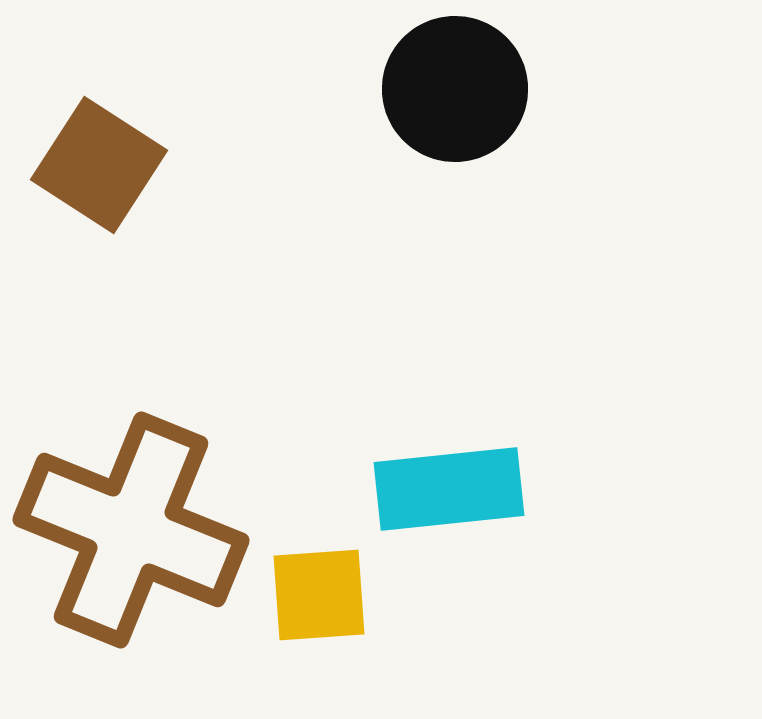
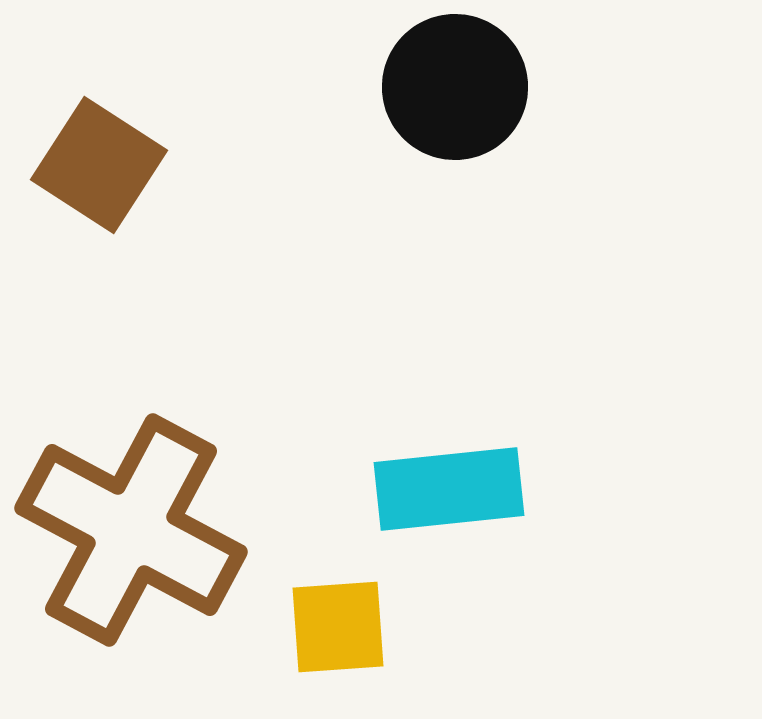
black circle: moved 2 px up
brown cross: rotated 6 degrees clockwise
yellow square: moved 19 px right, 32 px down
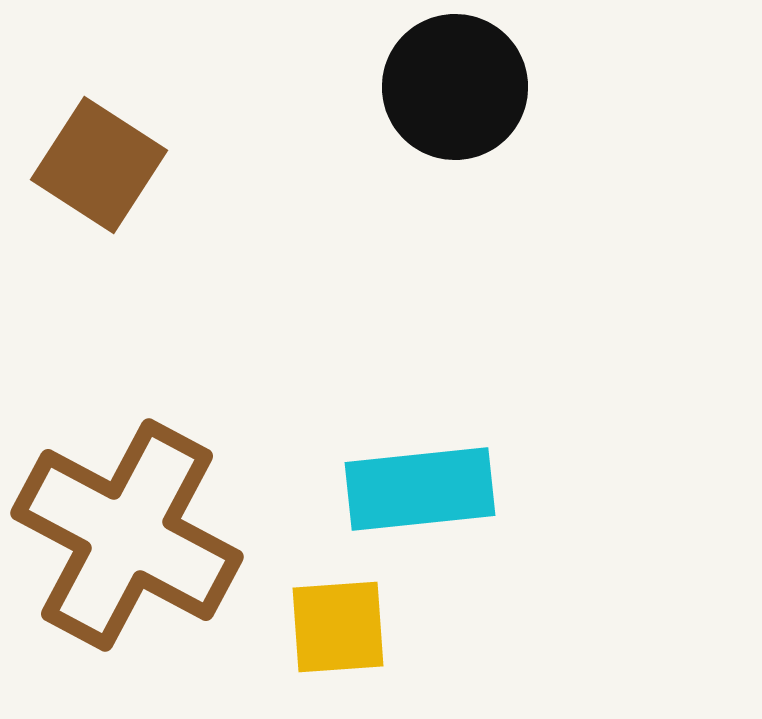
cyan rectangle: moved 29 px left
brown cross: moved 4 px left, 5 px down
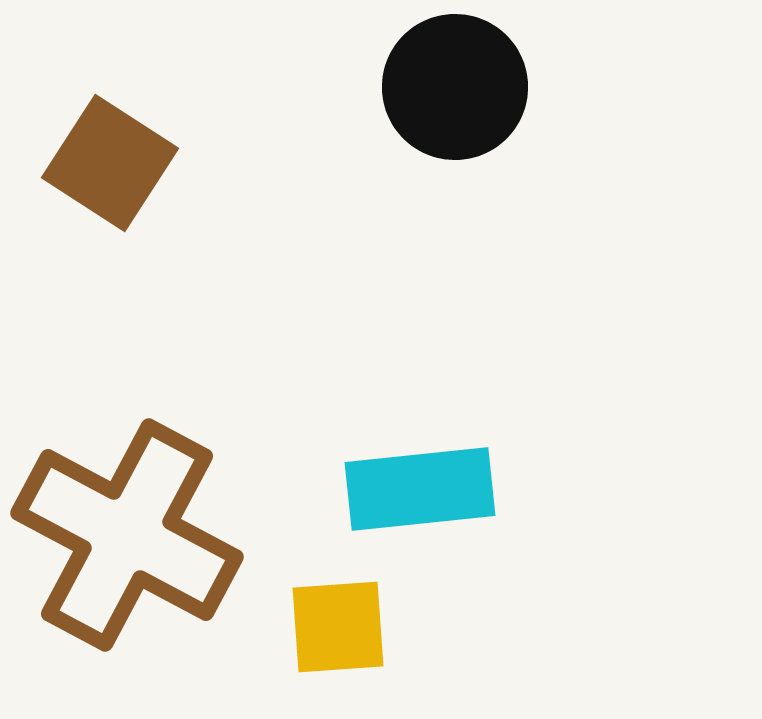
brown square: moved 11 px right, 2 px up
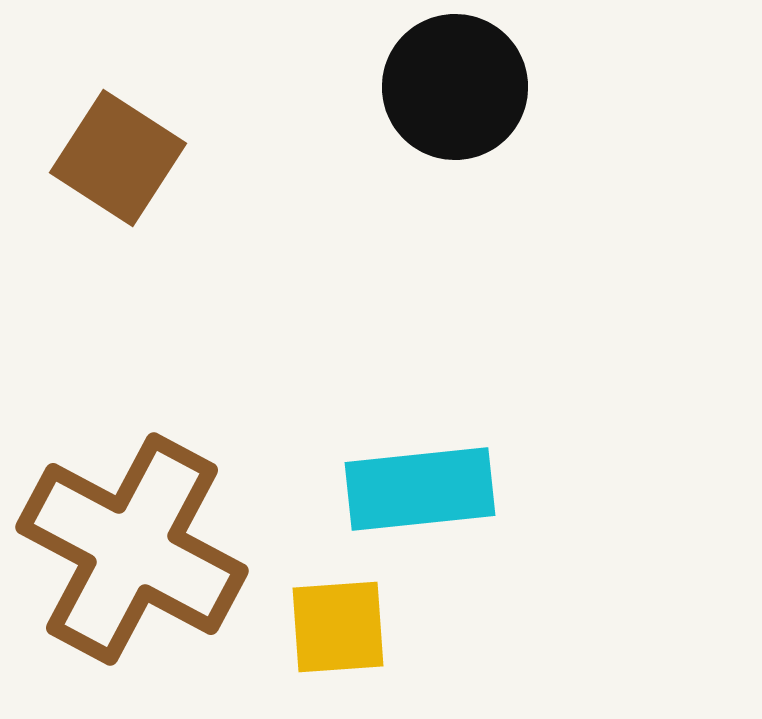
brown square: moved 8 px right, 5 px up
brown cross: moved 5 px right, 14 px down
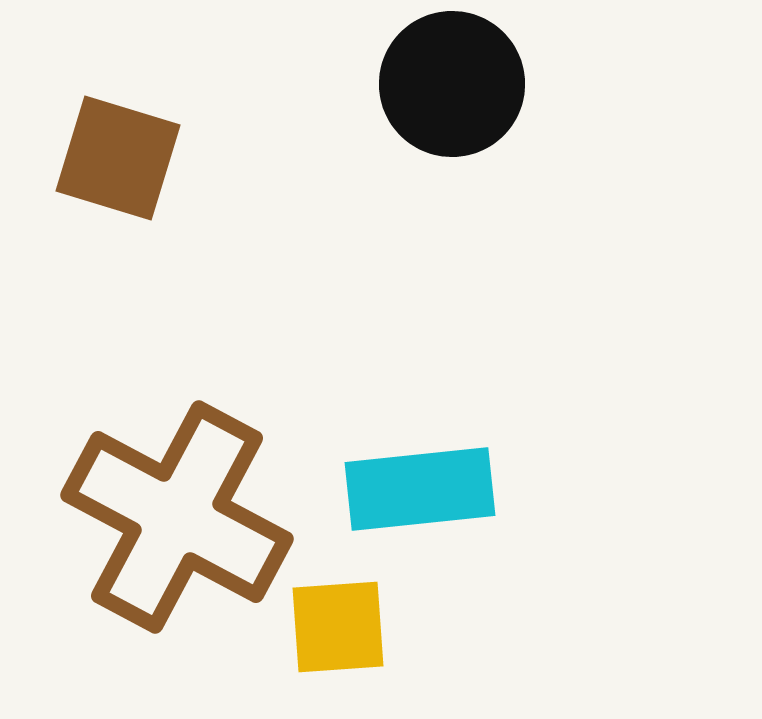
black circle: moved 3 px left, 3 px up
brown square: rotated 16 degrees counterclockwise
brown cross: moved 45 px right, 32 px up
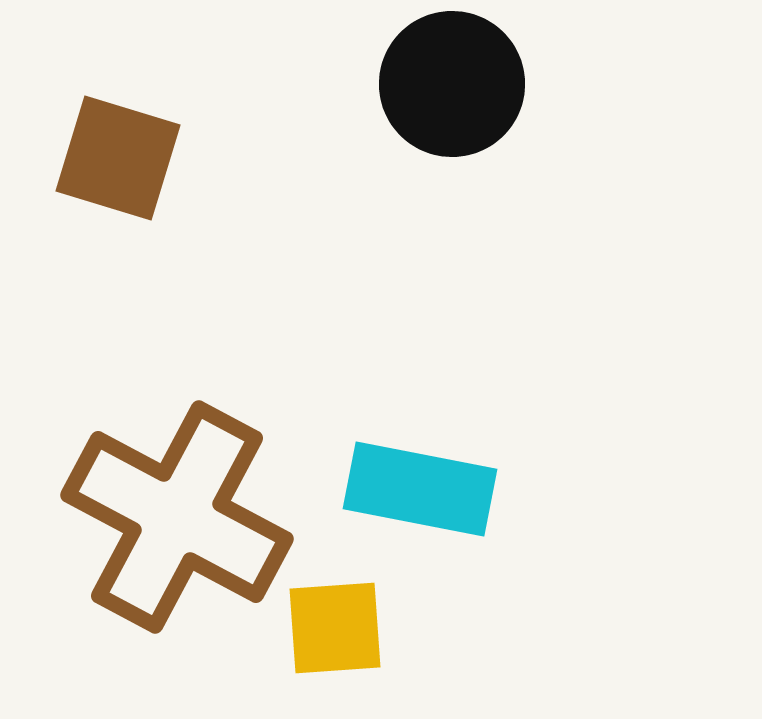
cyan rectangle: rotated 17 degrees clockwise
yellow square: moved 3 px left, 1 px down
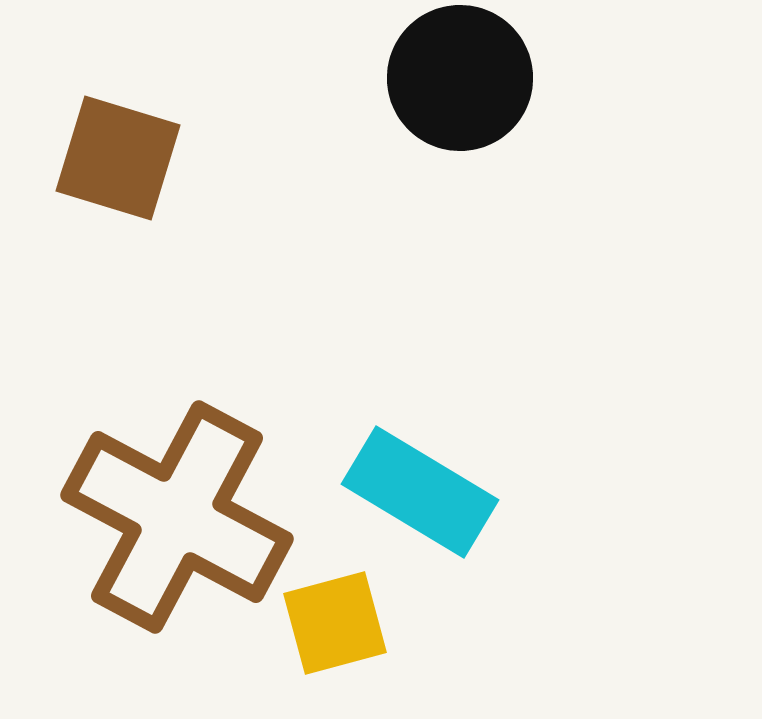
black circle: moved 8 px right, 6 px up
cyan rectangle: moved 3 px down; rotated 20 degrees clockwise
yellow square: moved 5 px up; rotated 11 degrees counterclockwise
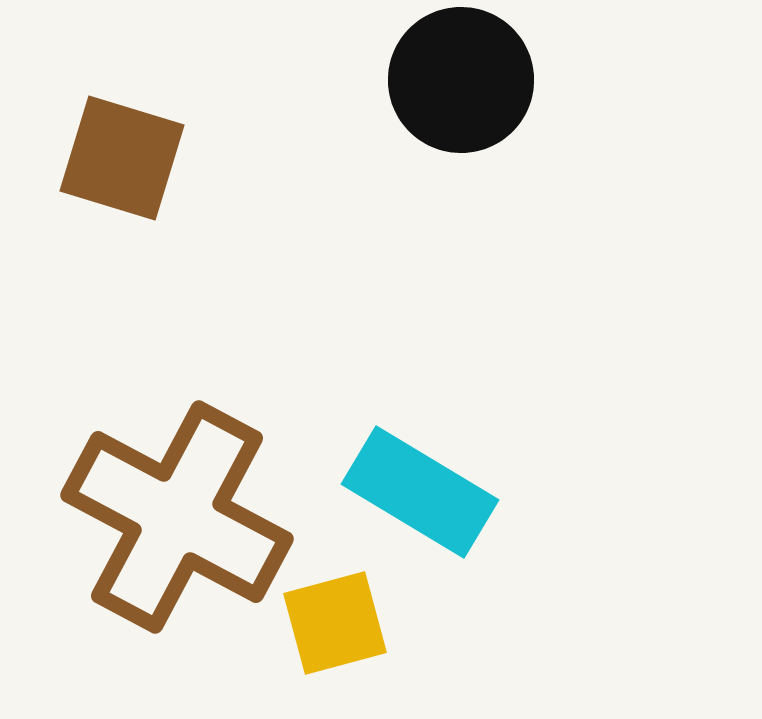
black circle: moved 1 px right, 2 px down
brown square: moved 4 px right
